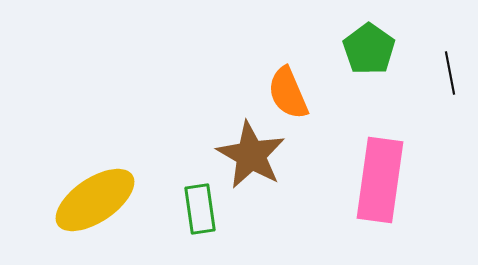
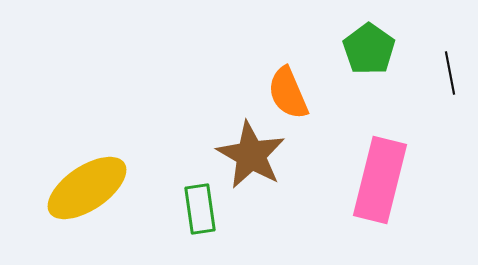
pink rectangle: rotated 6 degrees clockwise
yellow ellipse: moved 8 px left, 12 px up
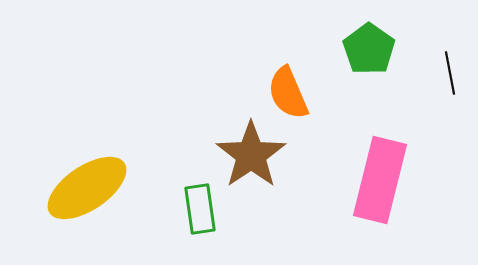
brown star: rotated 8 degrees clockwise
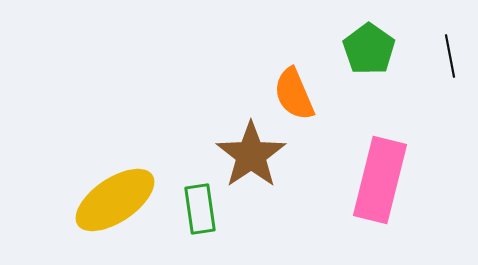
black line: moved 17 px up
orange semicircle: moved 6 px right, 1 px down
yellow ellipse: moved 28 px right, 12 px down
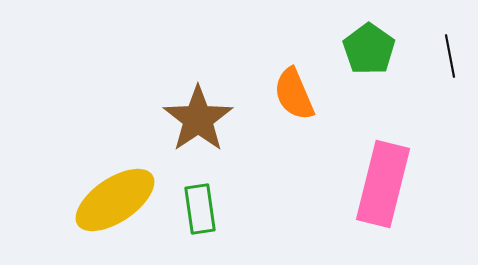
brown star: moved 53 px left, 36 px up
pink rectangle: moved 3 px right, 4 px down
